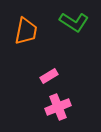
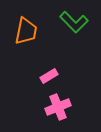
green L-shape: rotated 12 degrees clockwise
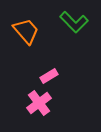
orange trapezoid: rotated 52 degrees counterclockwise
pink cross: moved 19 px left, 4 px up; rotated 15 degrees counterclockwise
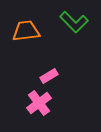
orange trapezoid: rotated 56 degrees counterclockwise
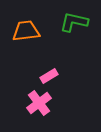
green L-shape: rotated 148 degrees clockwise
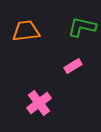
green L-shape: moved 8 px right, 5 px down
pink rectangle: moved 24 px right, 10 px up
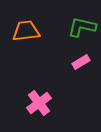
pink rectangle: moved 8 px right, 4 px up
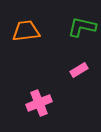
pink rectangle: moved 2 px left, 8 px down
pink cross: rotated 15 degrees clockwise
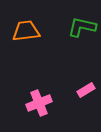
pink rectangle: moved 7 px right, 20 px down
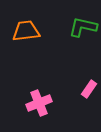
green L-shape: moved 1 px right
pink rectangle: moved 3 px right, 1 px up; rotated 24 degrees counterclockwise
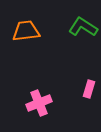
green L-shape: rotated 20 degrees clockwise
pink rectangle: rotated 18 degrees counterclockwise
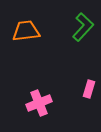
green L-shape: rotated 100 degrees clockwise
